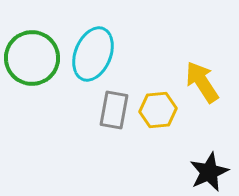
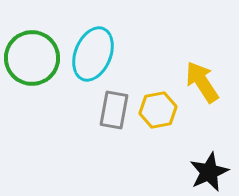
yellow hexagon: rotated 6 degrees counterclockwise
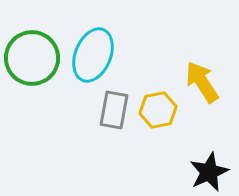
cyan ellipse: moved 1 px down
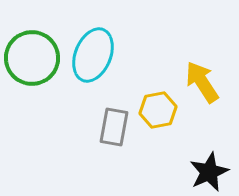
gray rectangle: moved 17 px down
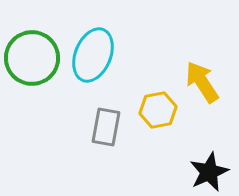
gray rectangle: moved 8 px left
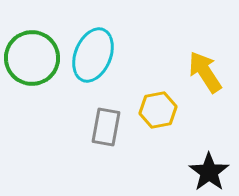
yellow arrow: moved 3 px right, 10 px up
black star: rotated 12 degrees counterclockwise
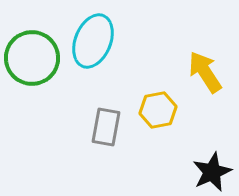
cyan ellipse: moved 14 px up
black star: moved 3 px right; rotated 12 degrees clockwise
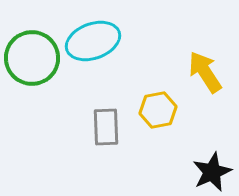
cyan ellipse: rotated 48 degrees clockwise
gray rectangle: rotated 12 degrees counterclockwise
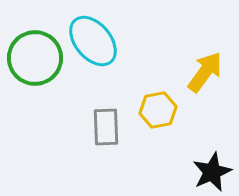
cyan ellipse: rotated 70 degrees clockwise
green circle: moved 3 px right
yellow arrow: rotated 69 degrees clockwise
